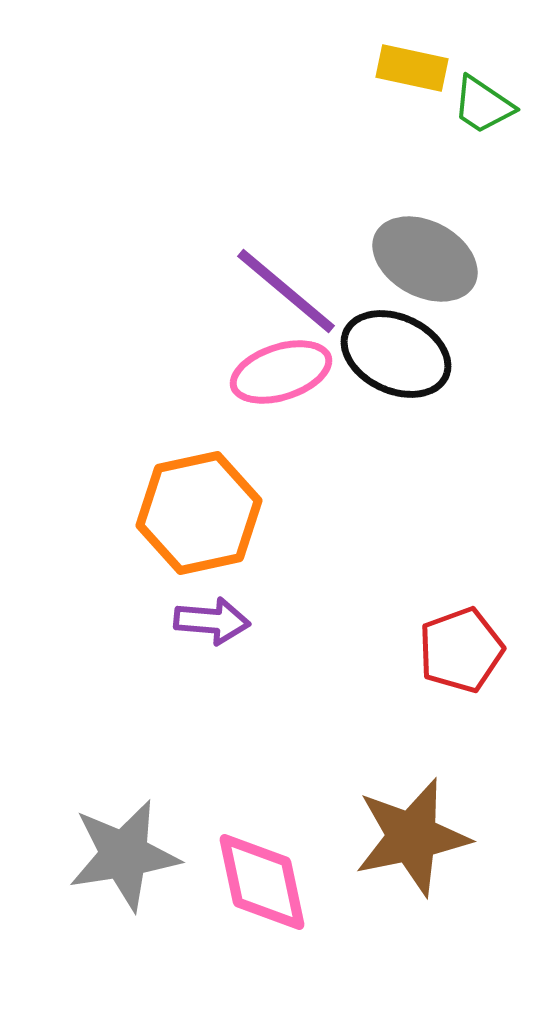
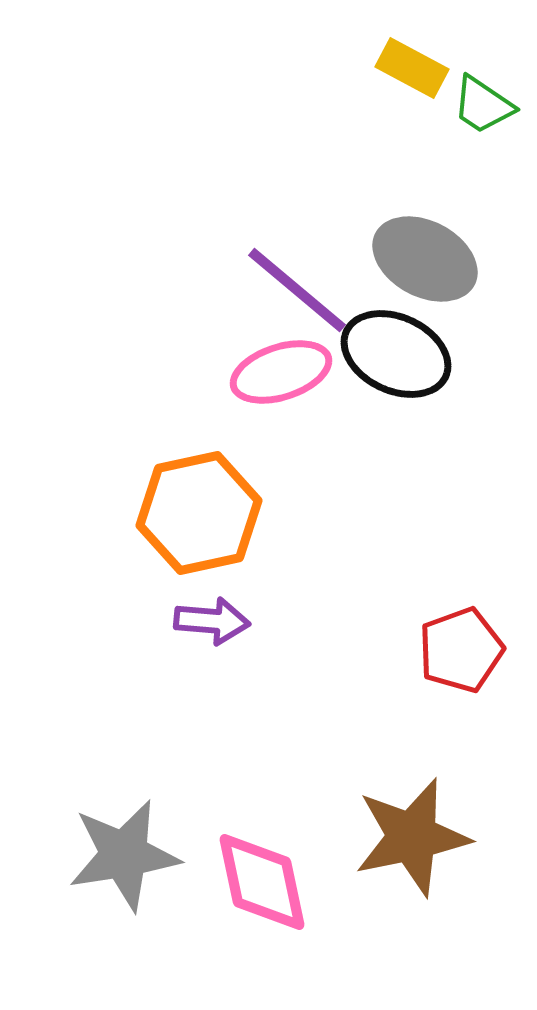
yellow rectangle: rotated 16 degrees clockwise
purple line: moved 11 px right, 1 px up
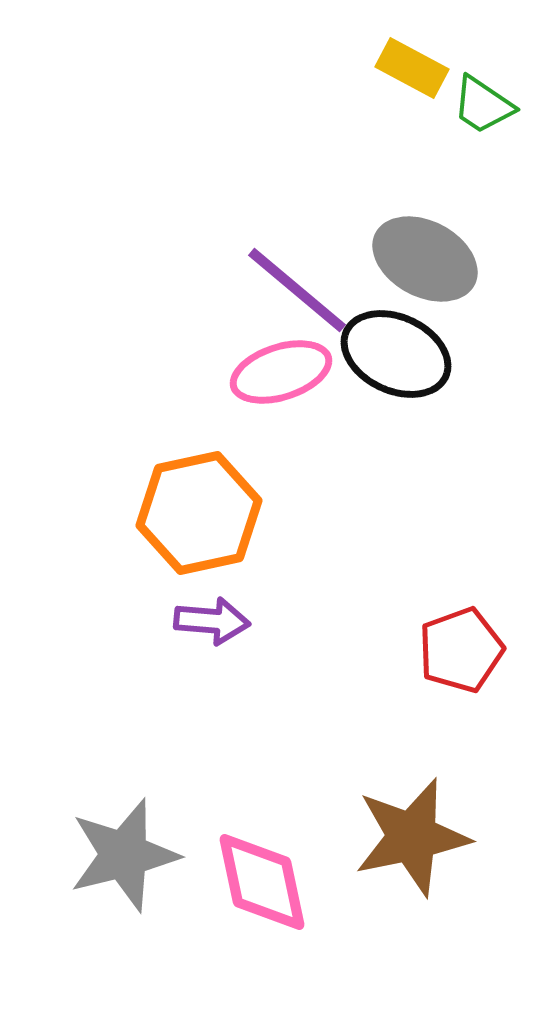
gray star: rotated 5 degrees counterclockwise
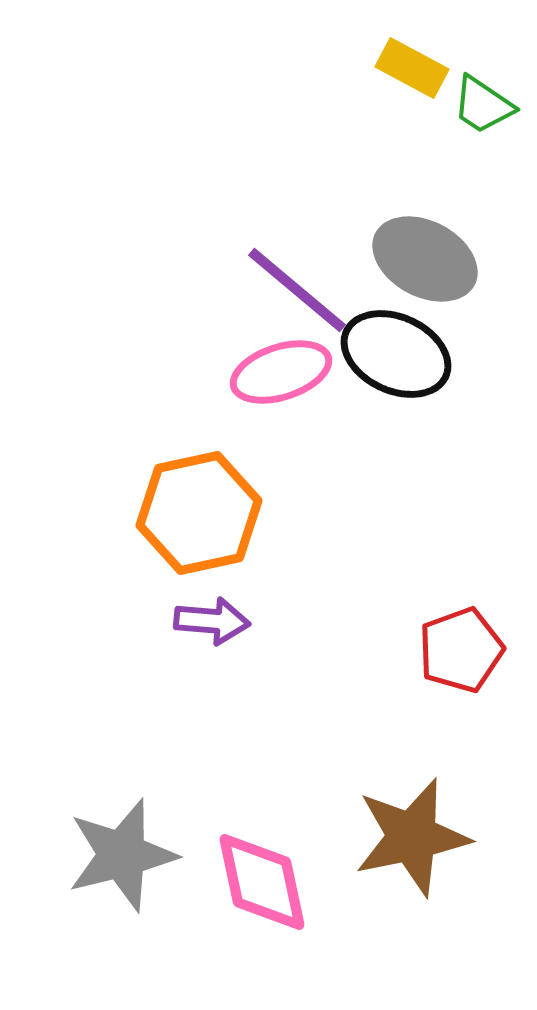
gray star: moved 2 px left
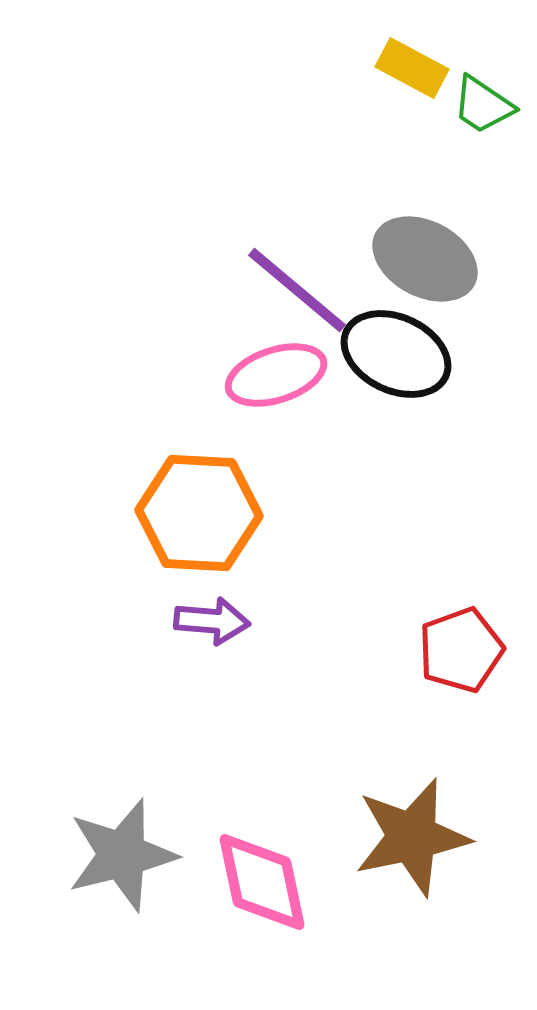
pink ellipse: moved 5 px left, 3 px down
orange hexagon: rotated 15 degrees clockwise
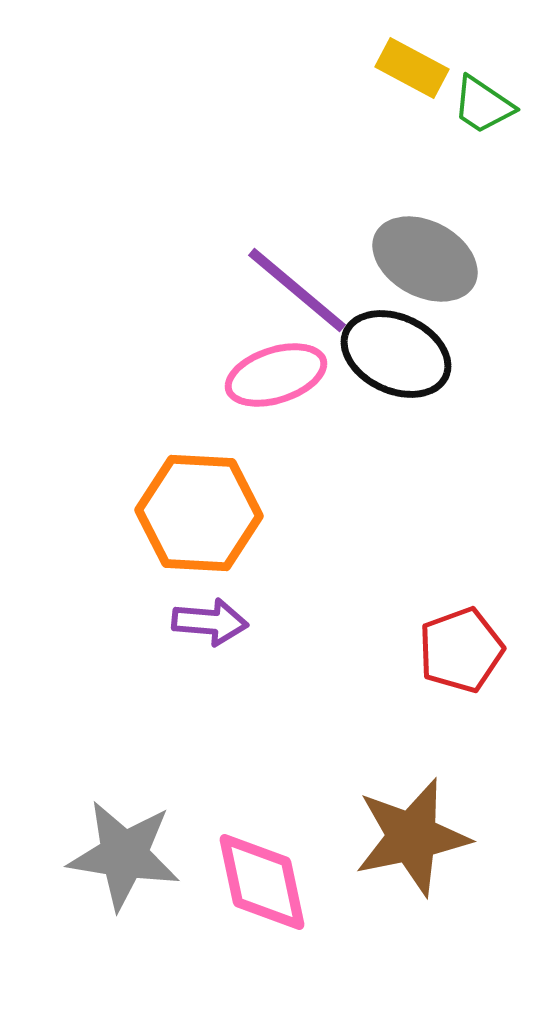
purple arrow: moved 2 px left, 1 px down
gray star: moved 2 px right; rotated 23 degrees clockwise
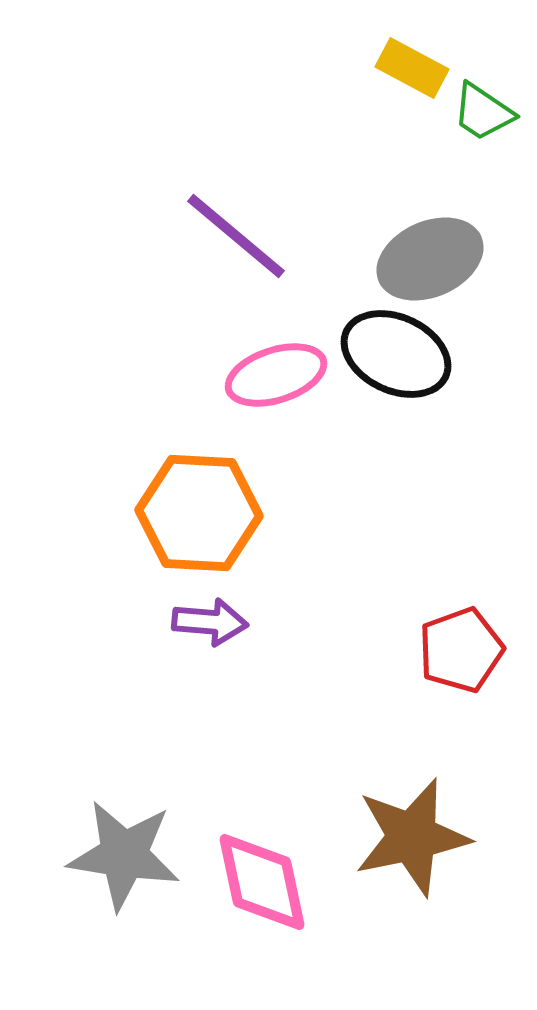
green trapezoid: moved 7 px down
gray ellipse: moved 5 px right; rotated 52 degrees counterclockwise
purple line: moved 61 px left, 54 px up
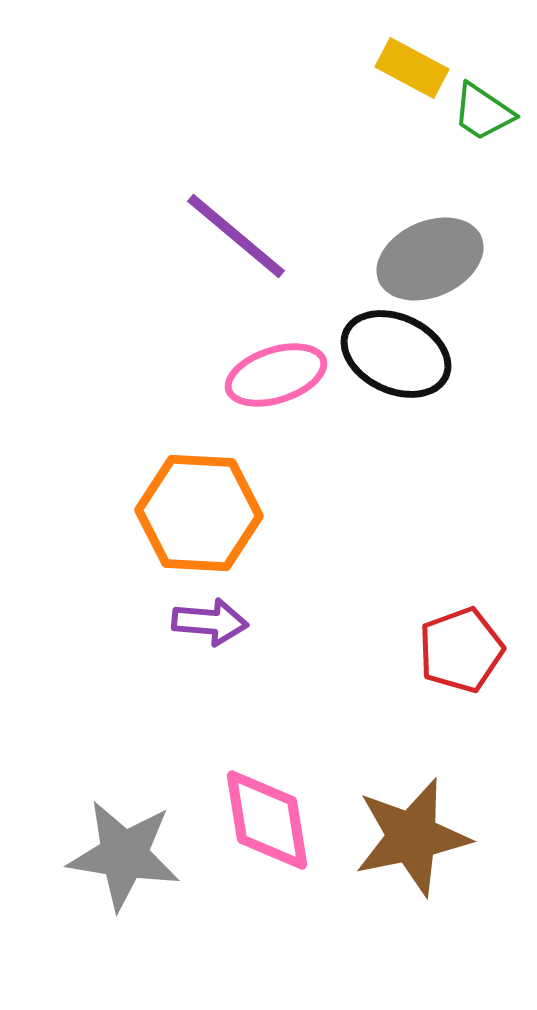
pink diamond: moved 5 px right, 62 px up; rotated 3 degrees clockwise
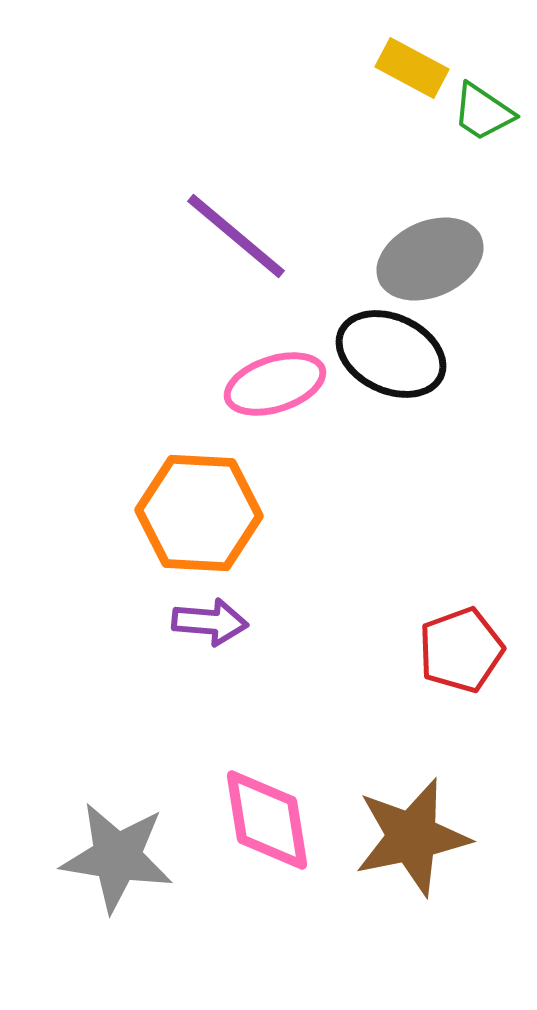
black ellipse: moved 5 px left
pink ellipse: moved 1 px left, 9 px down
gray star: moved 7 px left, 2 px down
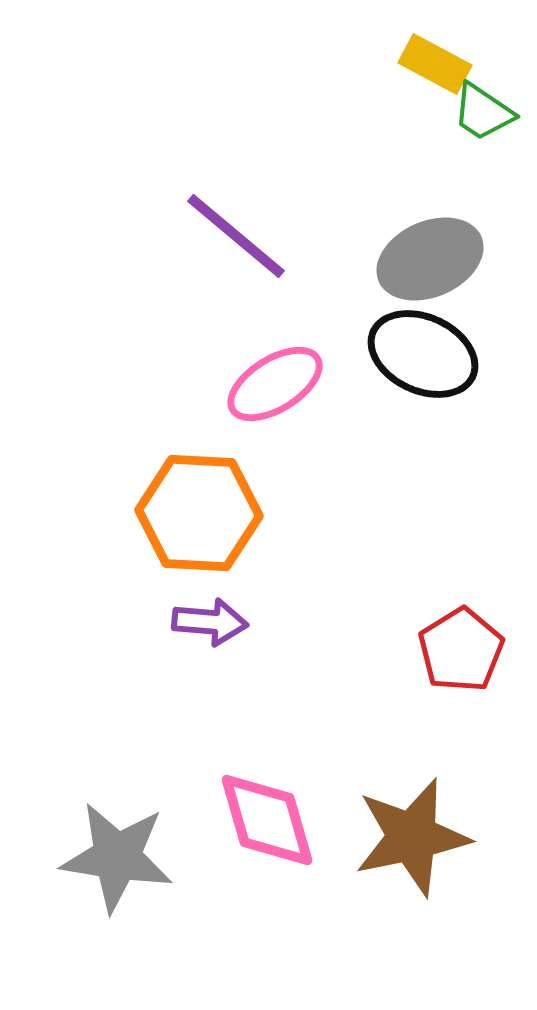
yellow rectangle: moved 23 px right, 4 px up
black ellipse: moved 32 px right
pink ellipse: rotated 14 degrees counterclockwise
red pentagon: rotated 12 degrees counterclockwise
pink diamond: rotated 7 degrees counterclockwise
